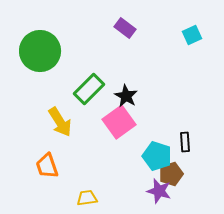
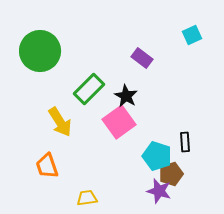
purple rectangle: moved 17 px right, 30 px down
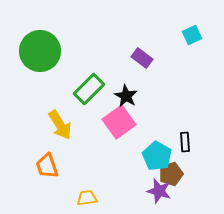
yellow arrow: moved 3 px down
cyan pentagon: rotated 12 degrees clockwise
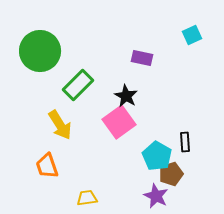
purple rectangle: rotated 25 degrees counterclockwise
green rectangle: moved 11 px left, 4 px up
purple star: moved 3 px left, 5 px down; rotated 10 degrees clockwise
